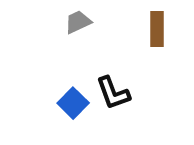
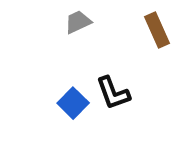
brown rectangle: moved 1 px down; rotated 24 degrees counterclockwise
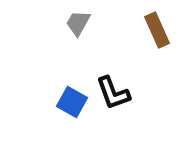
gray trapezoid: moved 1 px down; rotated 36 degrees counterclockwise
blue square: moved 1 px left, 1 px up; rotated 16 degrees counterclockwise
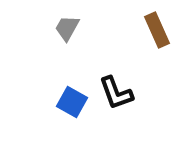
gray trapezoid: moved 11 px left, 5 px down
black L-shape: moved 3 px right
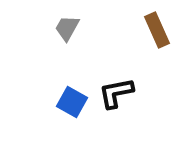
black L-shape: rotated 99 degrees clockwise
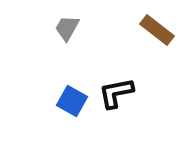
brown rectangle: rotated 28 degrees counterclockwise
blue square: moved 1 px up
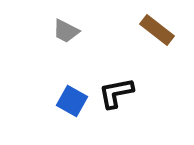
gray trapezoid: moved 1 px left, 3 px down; rotated 92 degrees counterclockwise
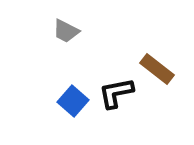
brown rectangle: moved 39 px down
blue square: moved 1 px right; rotated 12 degrees clockwise
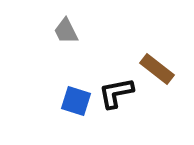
gray trapezoid: rotated 36 degrees clockwise
blue square: moved 3 px right; rotated 24 degrees counterclockwise
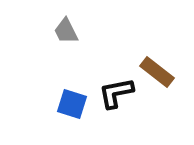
brown rectangle: moved 3 px down
blue square: moved 4 px left, 3 px down
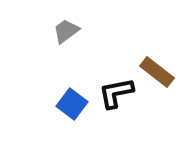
gray trapezoid: rotated 80 degrees clockwise
blue square: rotated 20 degrees clockwise
